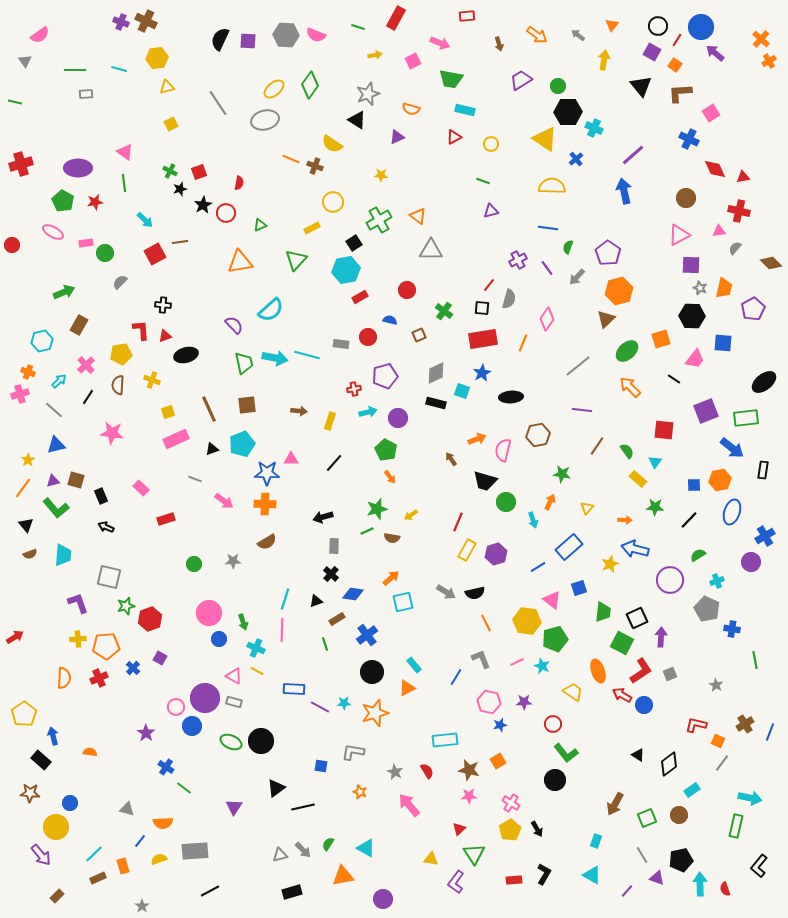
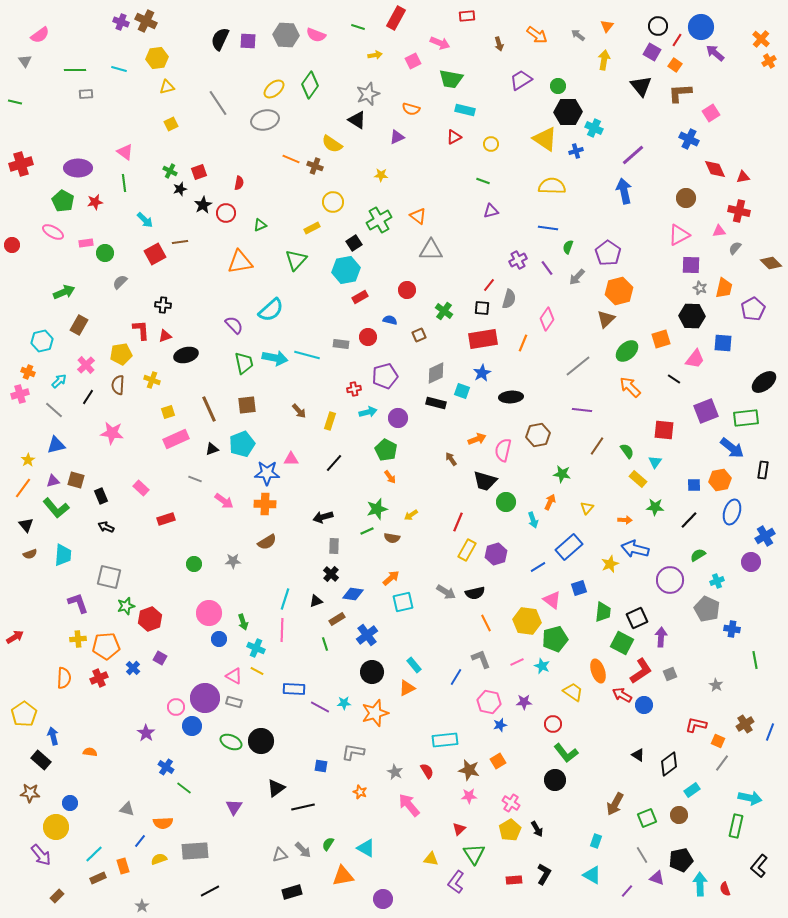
orange triangle at (612, 25): moved 5 px left, 1 px down
blue cross at (576, 159): moved 8 px up; rotated 24 degrees clockwise
brown arrow at (299, 411): rotated 42 degrees clockwise
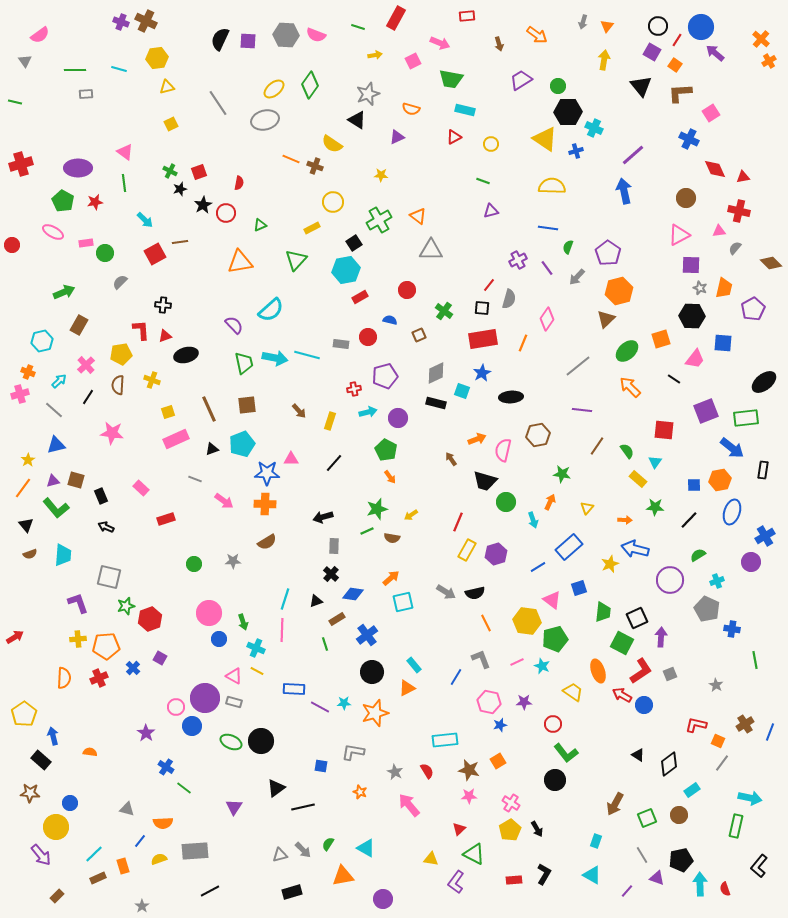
gray arrow at (578, 35): moved 5 px right, 13 px up; rotated 112 degrees counterclockwise
green triangle at (474, 854): rotated 30 degrees counterclockwise
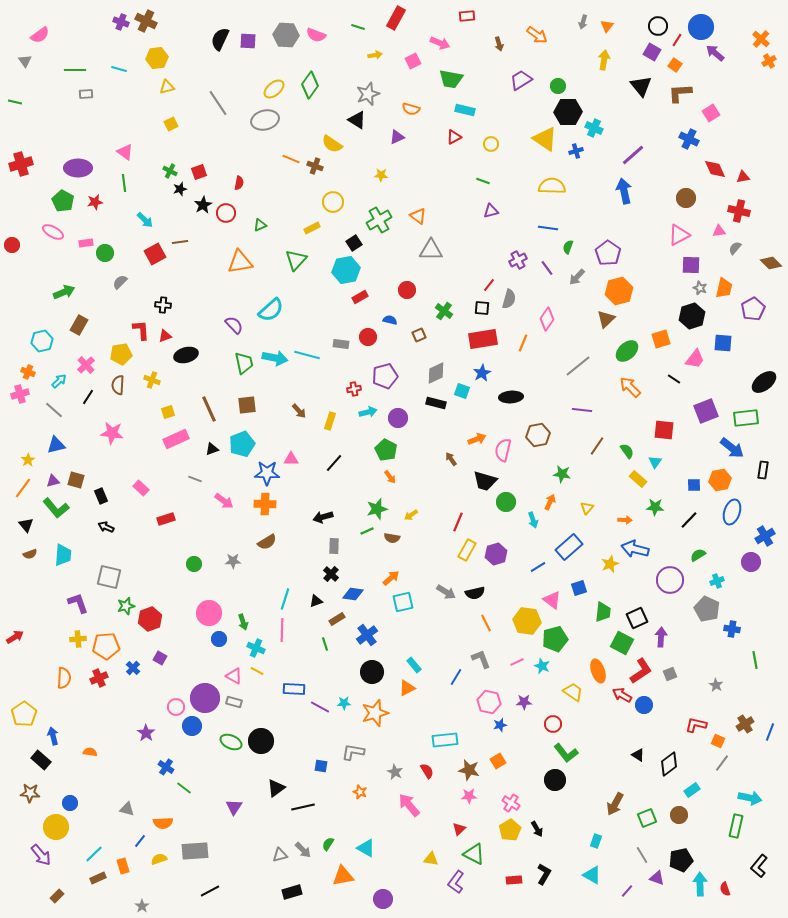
black hexagon at (692, 316): rotated 20 degrees counterclockwise
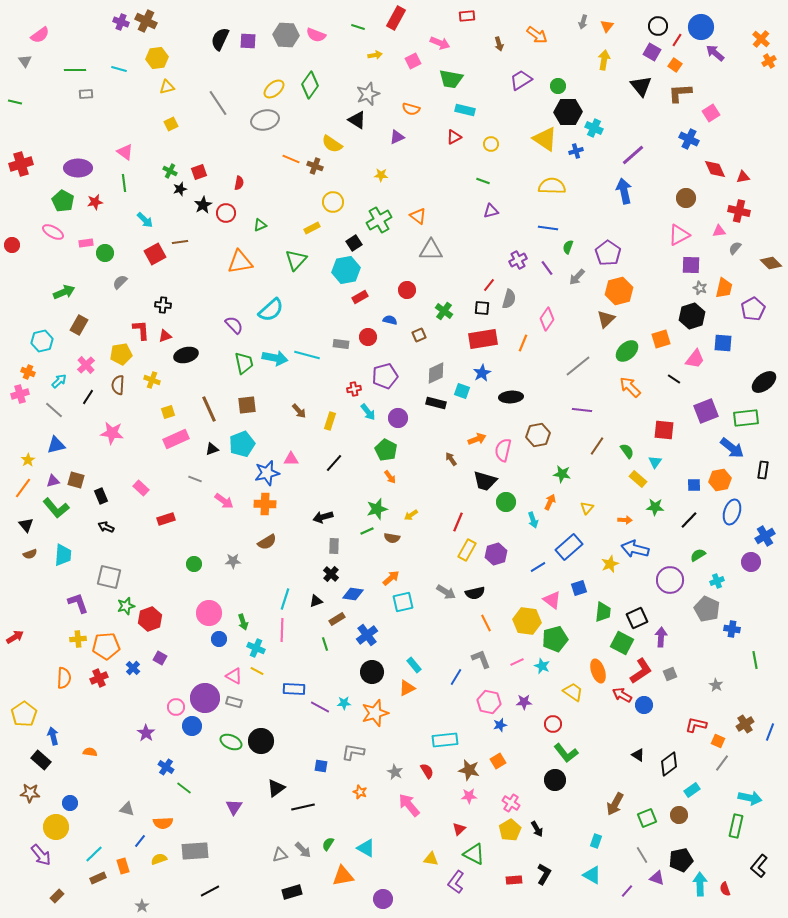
cyan arrow at (368, 412): rotated 66 degrees clockwise
blue star at (267, 473): rotated 15 degrees counterclockwise
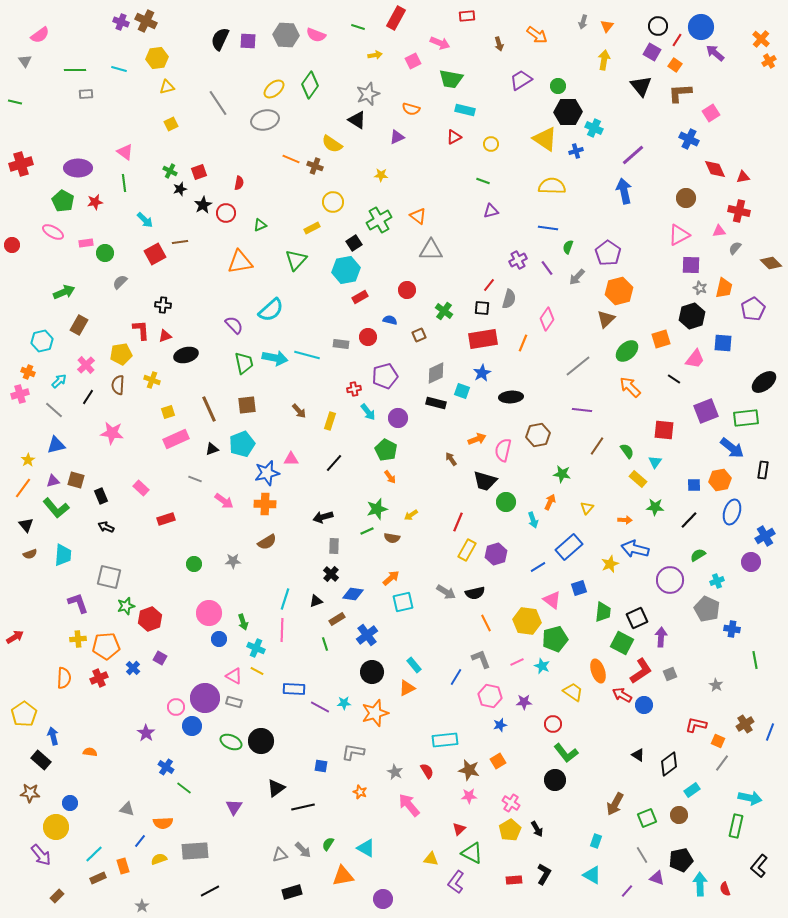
pink hexagon at (489, 702): moved 1 px right, 6 px up
green triangle at (474, 854): moved 2 px left, 1 px up
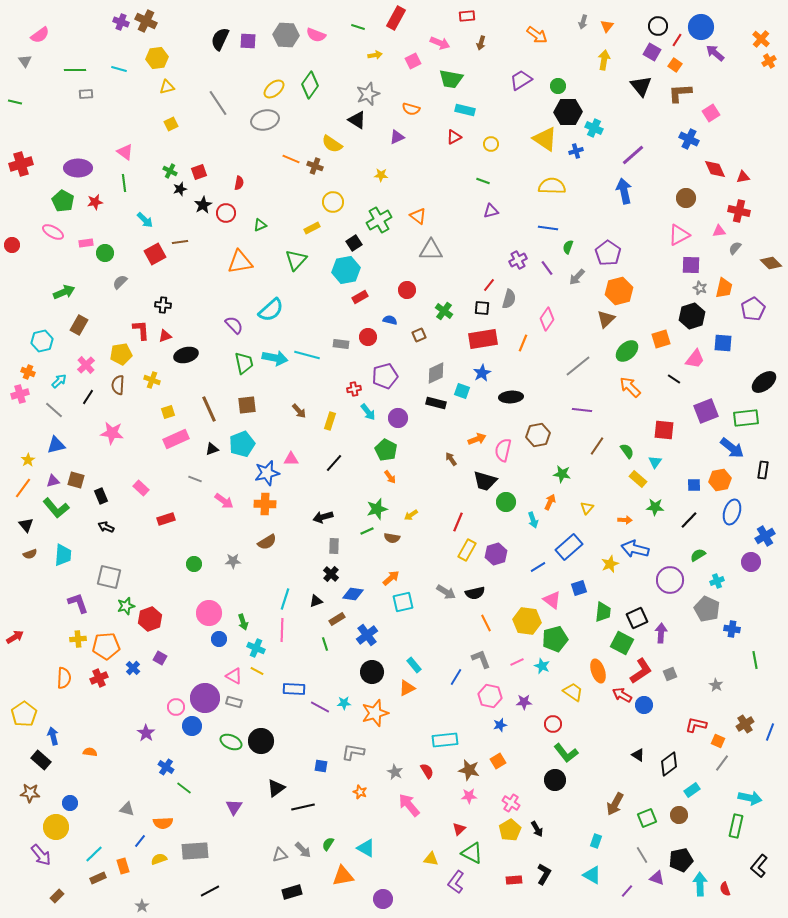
brown arrow at (499, 44): moved 18 px left, 1 px up; rotated 32 degrees clockwise
purple arrow at (661, 637): moved 4 px up
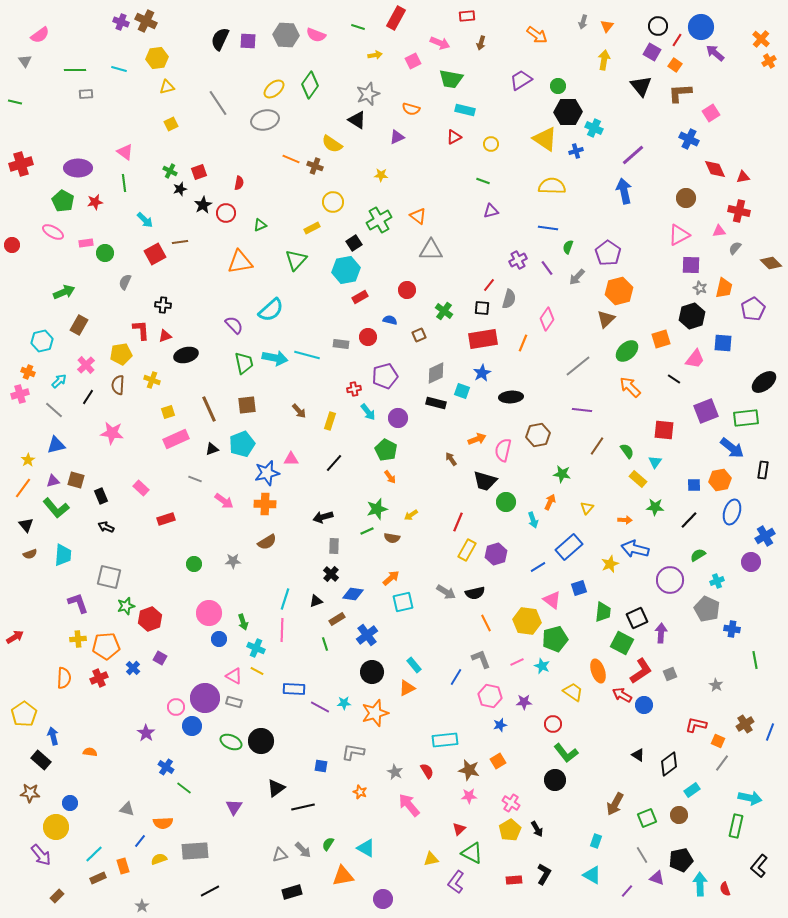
gray semicircle at (120, 282): moved 5 px right; rotated 21 degrees counterclockwise
yellow triangle at (431, 859): rotated 21 degrees counterclockwise
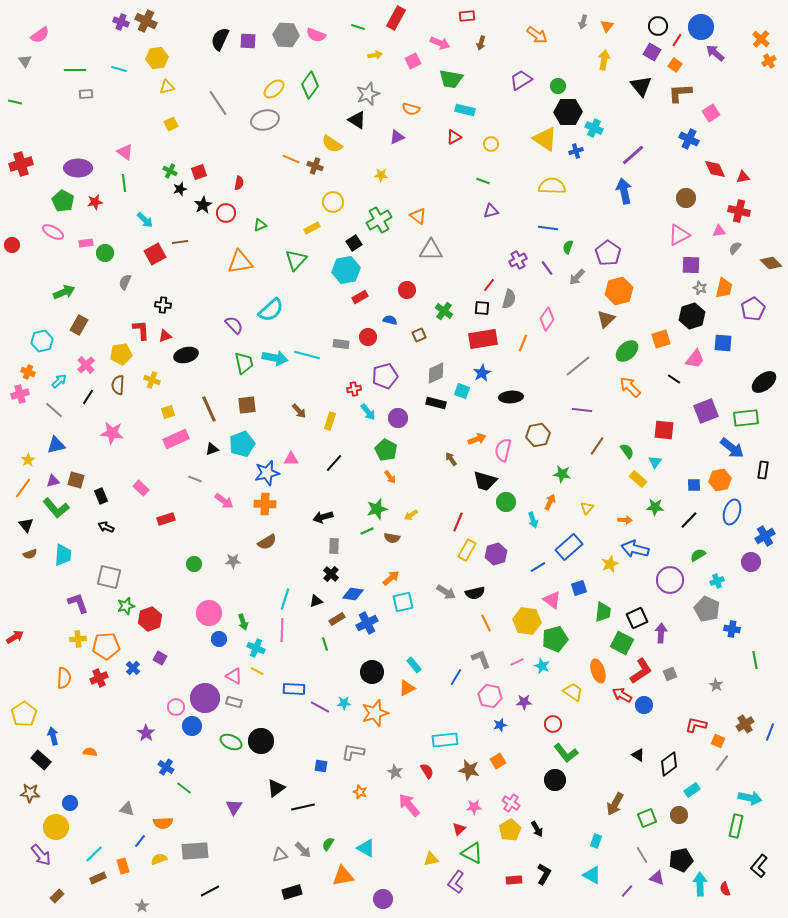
blue cross at (367, 635): moved 12 px up; rotated 10 degrees clockwise
pink star at (469, 796): moved 5 px right, 11 px down
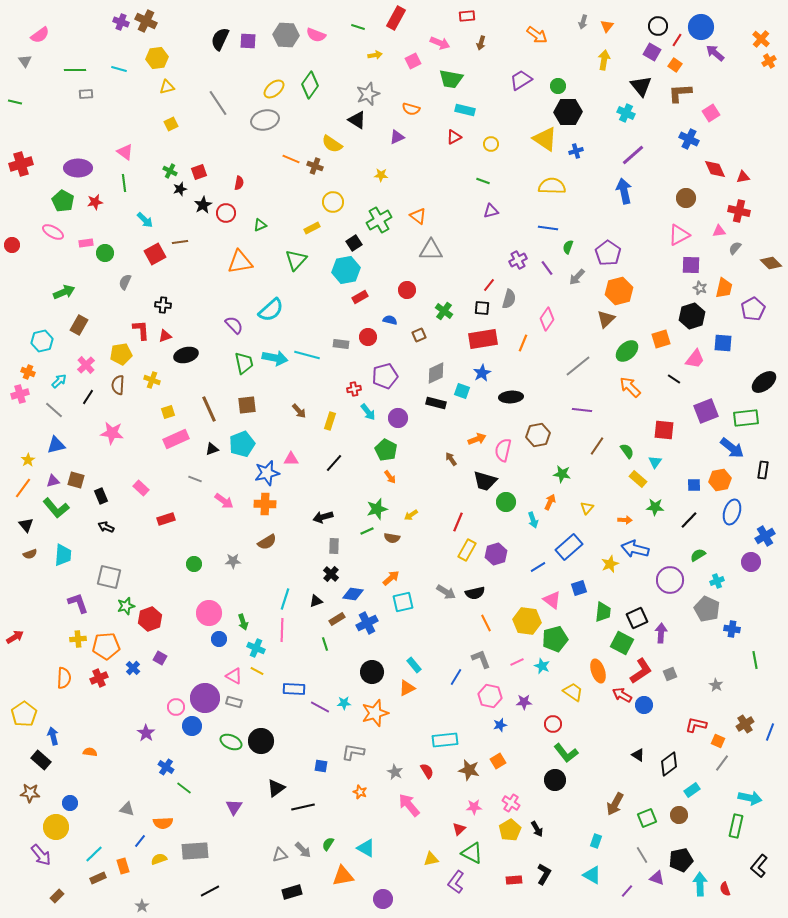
cyan cross at (594, 128): moved 32 px right, 15 px up
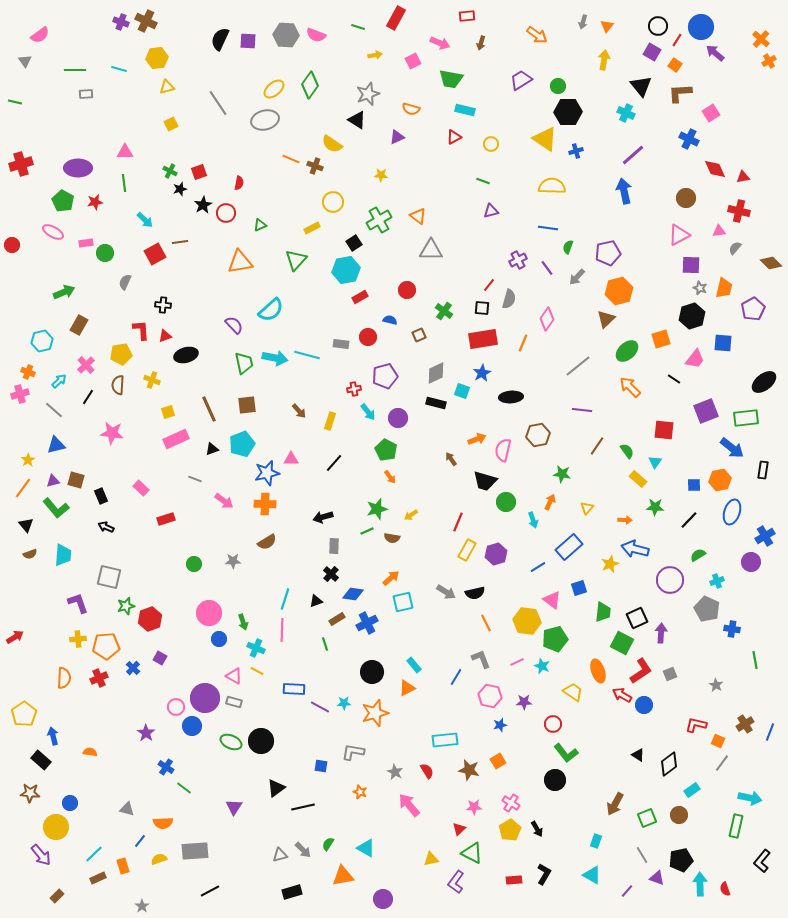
pink triangle at (125, 152): rotated 36 degrees counterclockwise
purple pentagon at (608, 253): rotated 25 degrees clockwise
black L-shape at (759, 866): moved 3 px right, 5 px up
